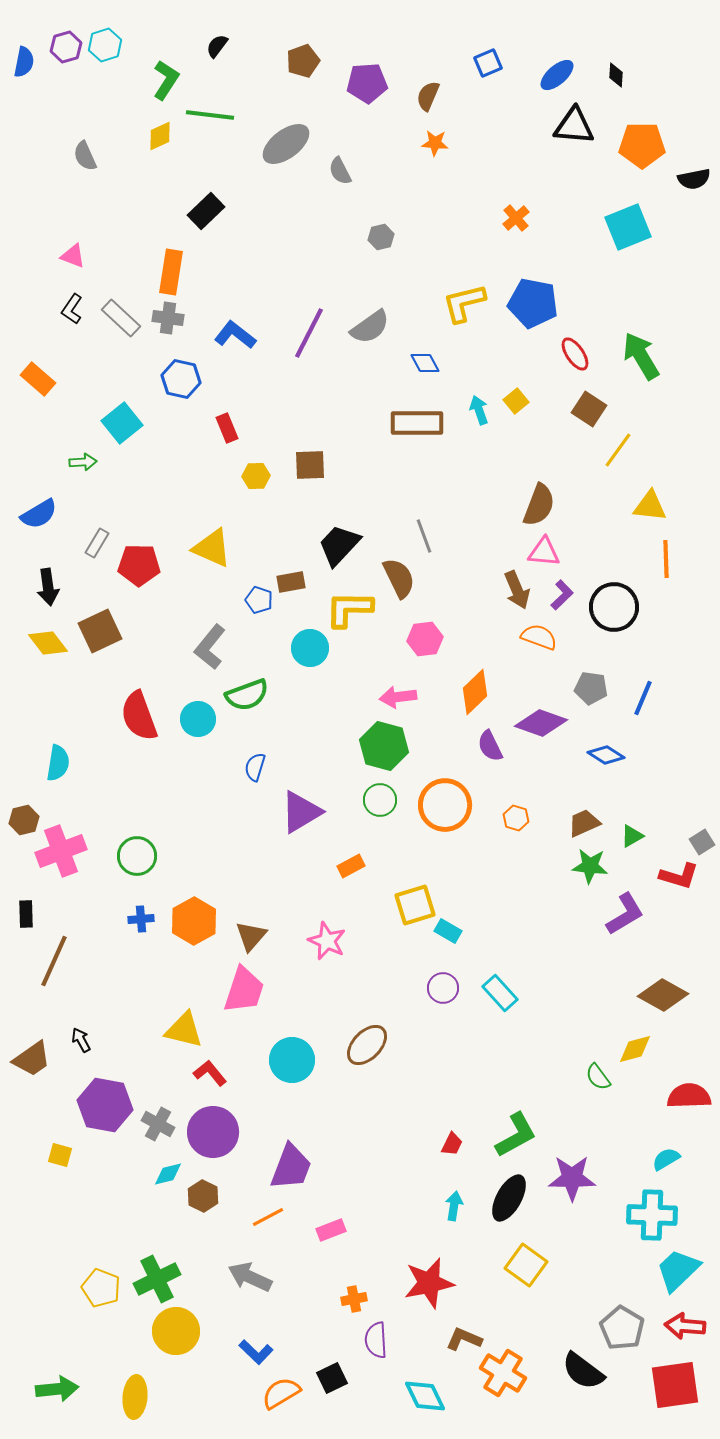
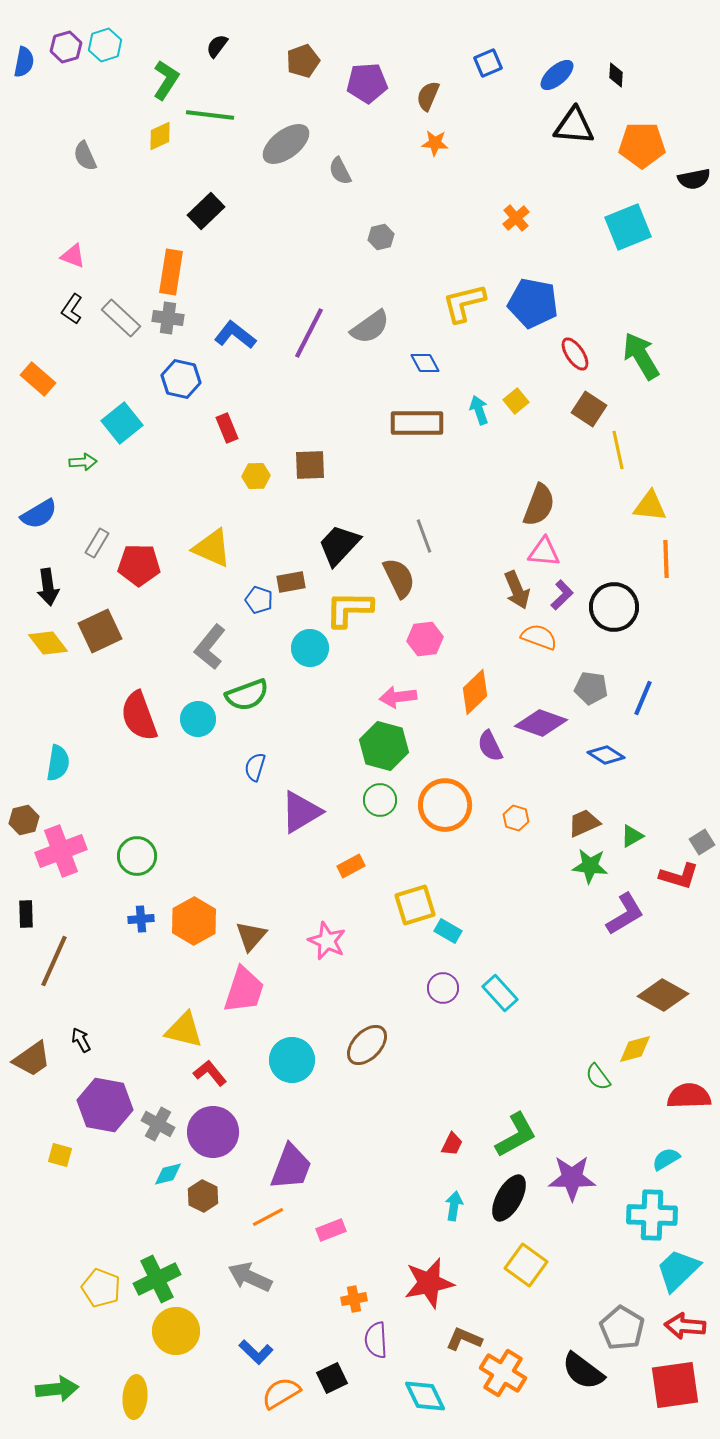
yellow line at (618, 450): rotated 48 degrees counterclockwise
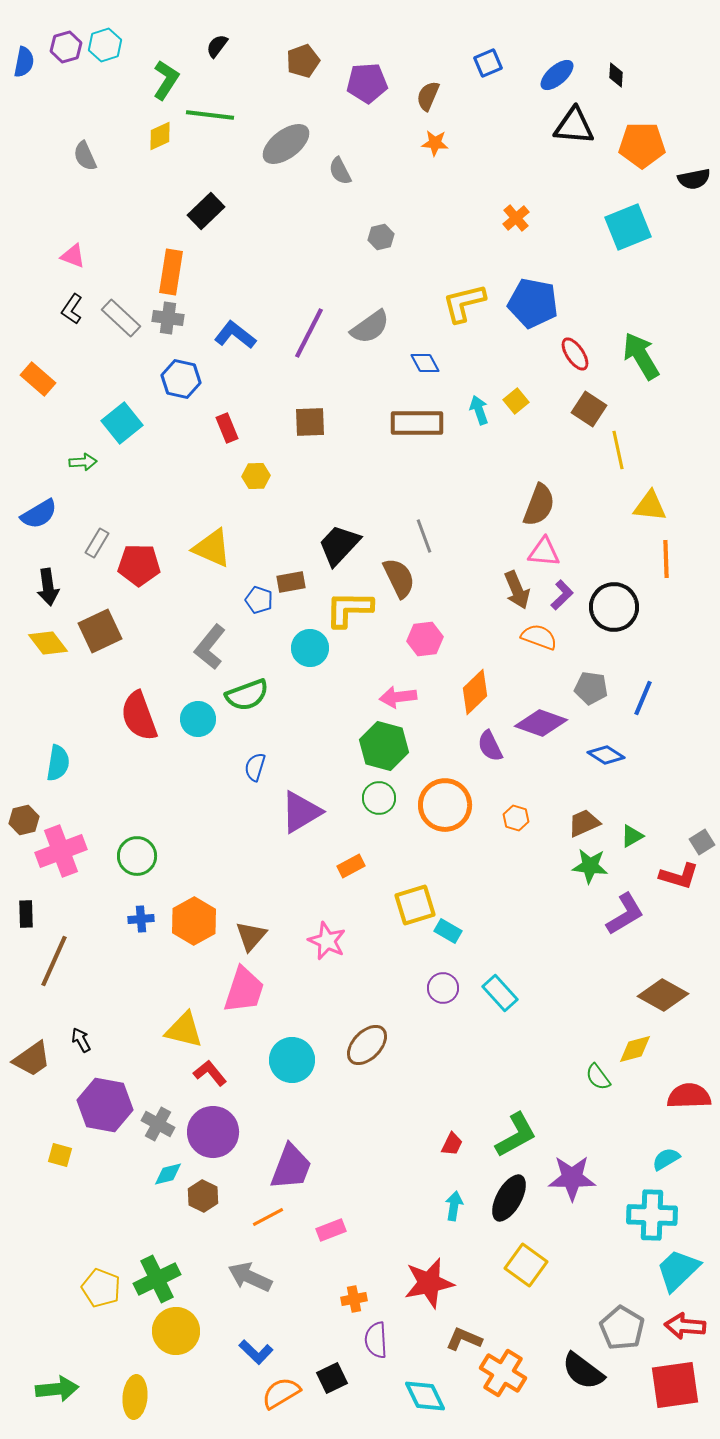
brown square at (310, 465): moved 43 px up
green circle at (380, 800): moved 1 px left, 2 px up
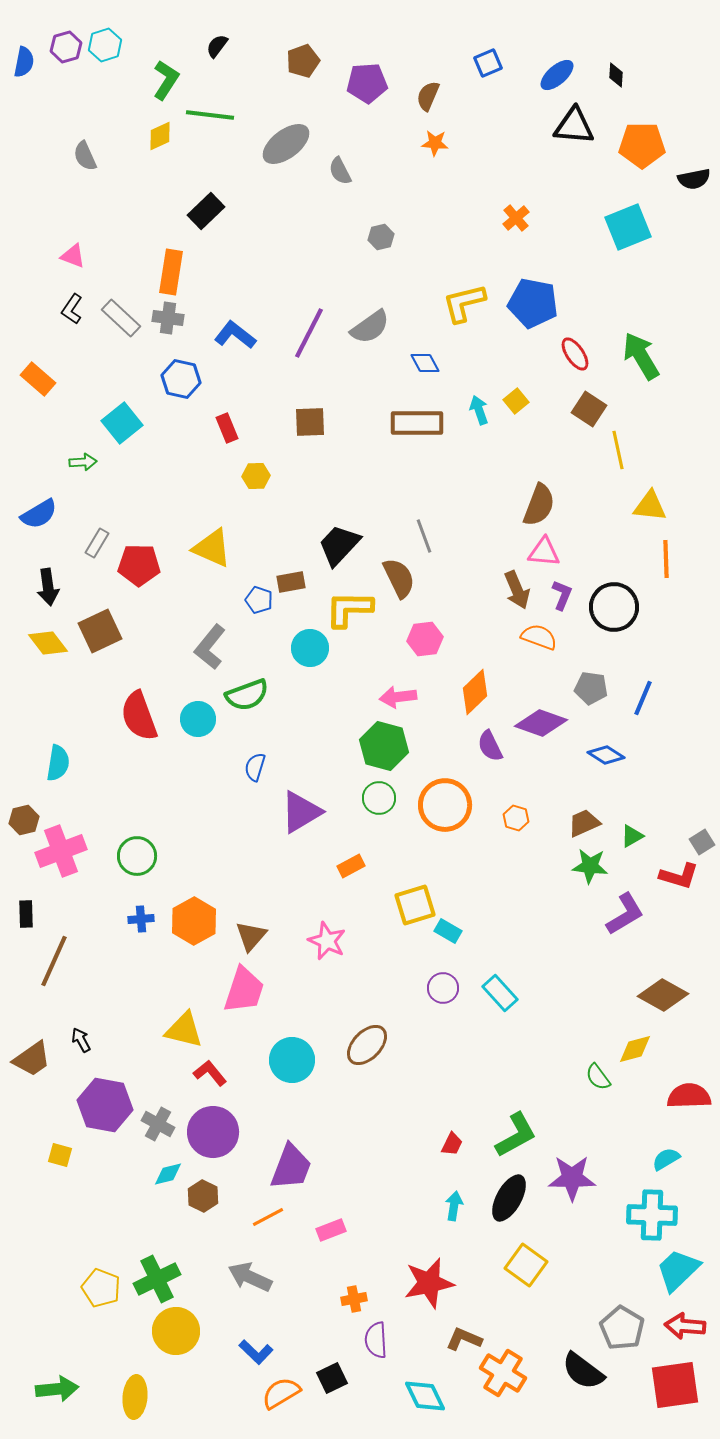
purple L-shape at (562, 595): rotated 24 degrees counterclockwise
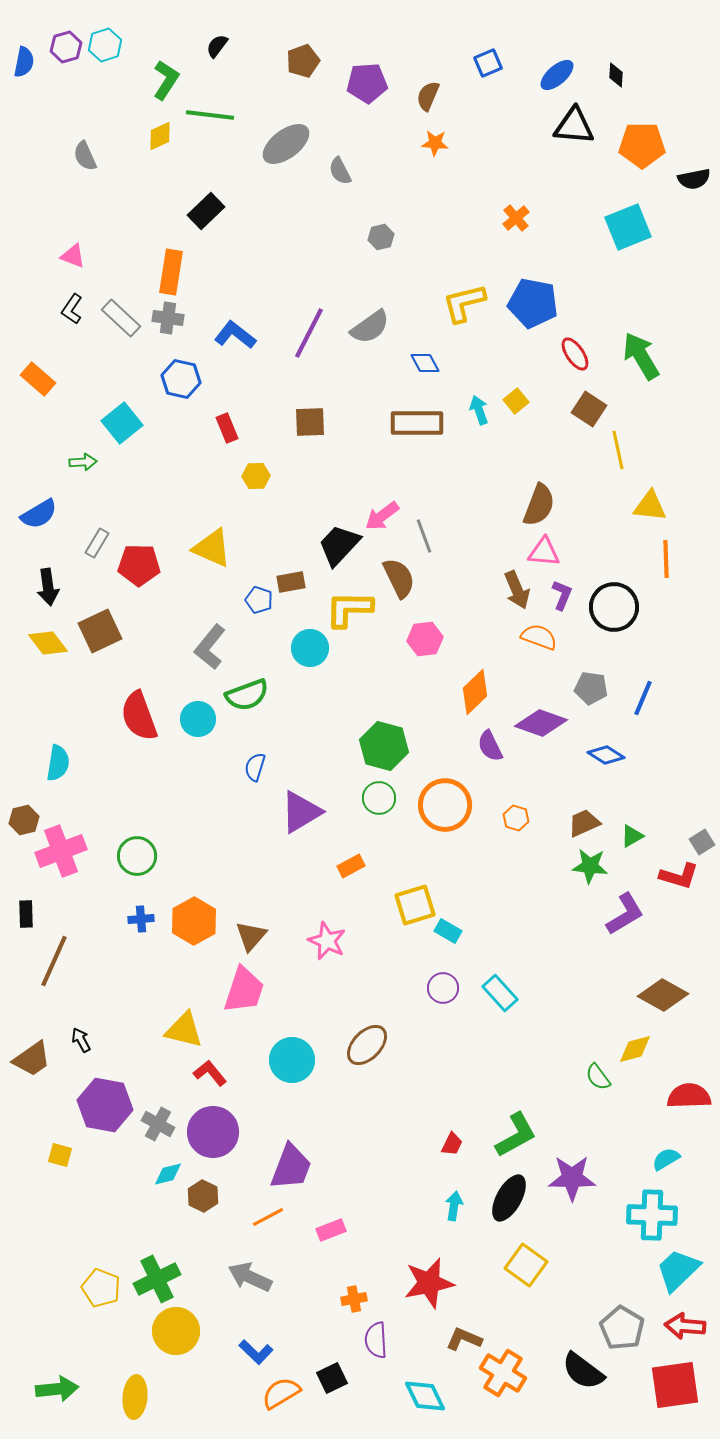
pink arrow at (398, 697): moved 16 px left, 181 px up; rotated 30 degrees counterclockwise
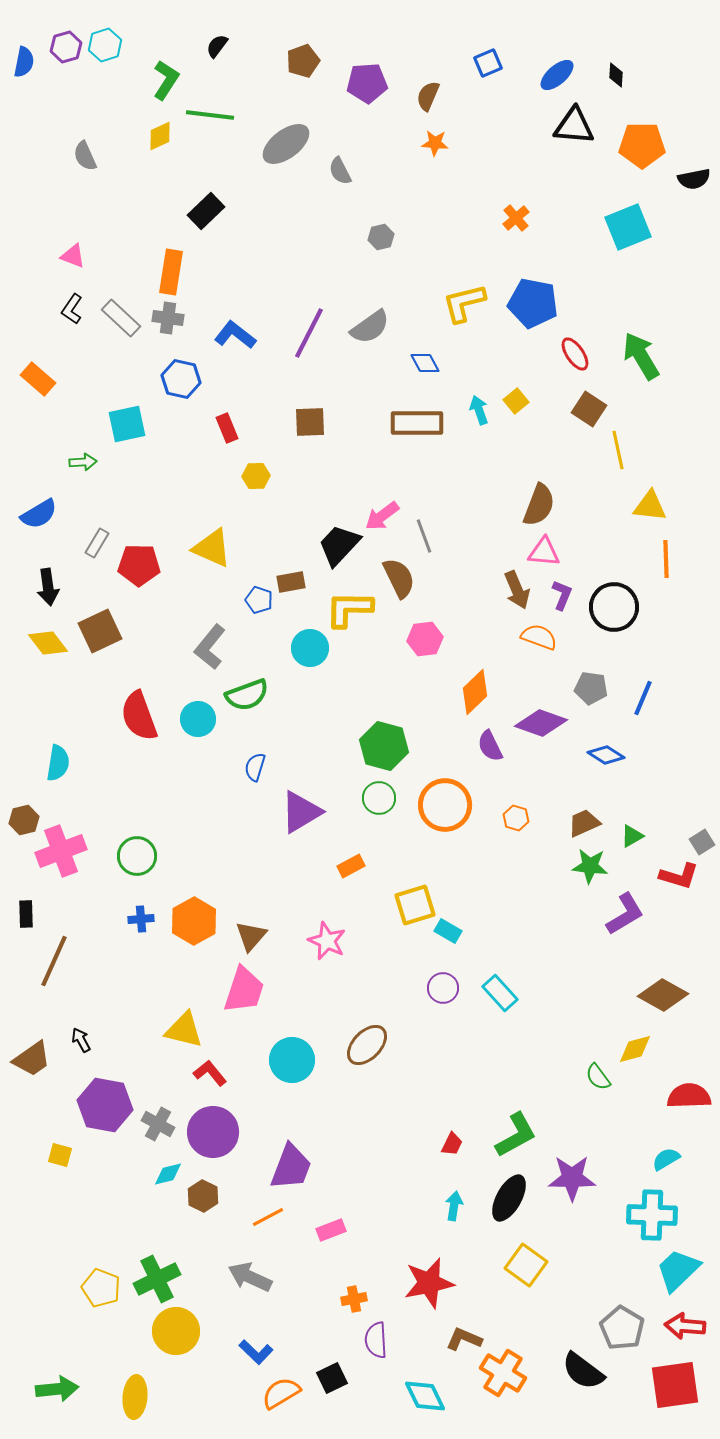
cyan square at (122, 423): moved 5 px right, 1 px down; rotated 27 degrees clockwise
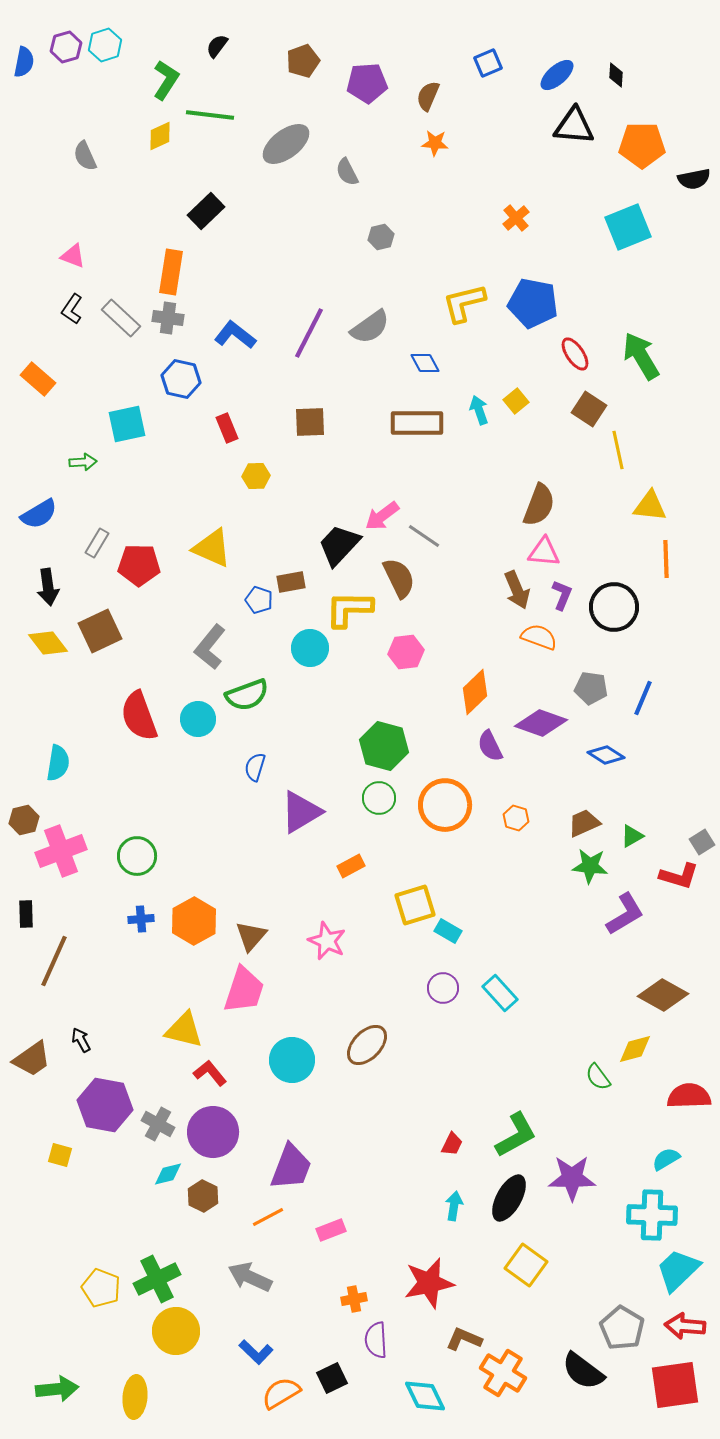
gray semicircle at (340, 171): moved 7 px right, 1 px down
gray line at (424, 536): rotated 36 degrees counterclockwise
pink hexagon at (425, 639): moved 19 px left, 13 px down
